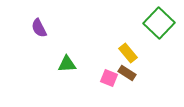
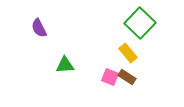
green square: moved 19 px left
green triangle: moved 2 px left, 1 px down
brown rectangle: moved 4 px down
pink square: moved 1 px right, 1 px up
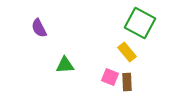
green square: rotated 16 degrees counterclockwise
yellow rectangle: moved 1 px left, 1 px up
brown rectangle: moved 5 px down; rotated 54 degrees clockwise
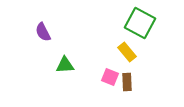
purple semicircle: moved 4 px right, 4 px down
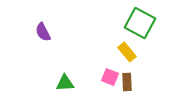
green triangle: moved 18 px down
